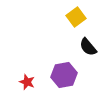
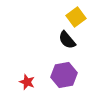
black semicircle: moved 21 px left, 7 px up
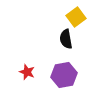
black semicircle: moved 1 px left, 1 px up; rotated 30 degrees clockwise
red star: moved 10 px up
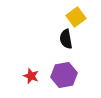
red star: moved 4 px right, 4 px down
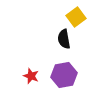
black semicircle: moved 2 px left
